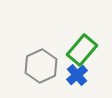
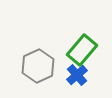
gray hexagon: moved 3 px left
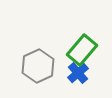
blue cross: moved 1 px right, 2 px up
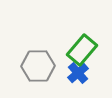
gray hexagon: rotated 24 degrees clockwise
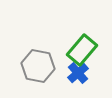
gray hexagon: rotated 12 degrees clockwise
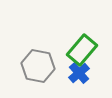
blue cross: moved 1 px right
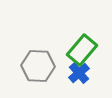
gray hexagon: rotated 8 degrees counterclockwise
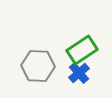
green rectangle: rotated 16 degrees clockwise
